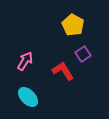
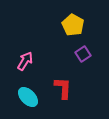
red L-shape: moved 17 px down; rotated 35 degrees clockwise
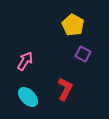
purple square: rotated 28 degrees counterclockwise
red L-shape: moved 2 px right, 1 px down; rotated 25 degrees clockwise
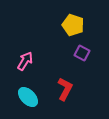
yellow pentagon: rotated 10 degrees counterclockwise
purple square: moved 1 px left, 1 px up
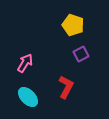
purple square: moved 1 px left, 1 px down; rotated 35 degrees clockwise
pink arrow: moved 2 px down
red L-shape: moved 1 px right, 2 px up
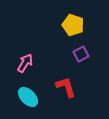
red L-shape: rotated 45 degrees counterclockwise
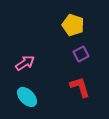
pink arrow: rotated 24 degrees clockwise
red L-shape: moved 14 px right
cyan ellipse: moved 1 px left
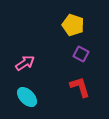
purple square: rotated 35 degrees counterclockwise
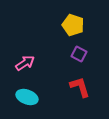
purple square: moved 2 px left
cyan ellipse: rotated 25 degrees counterclockwise
